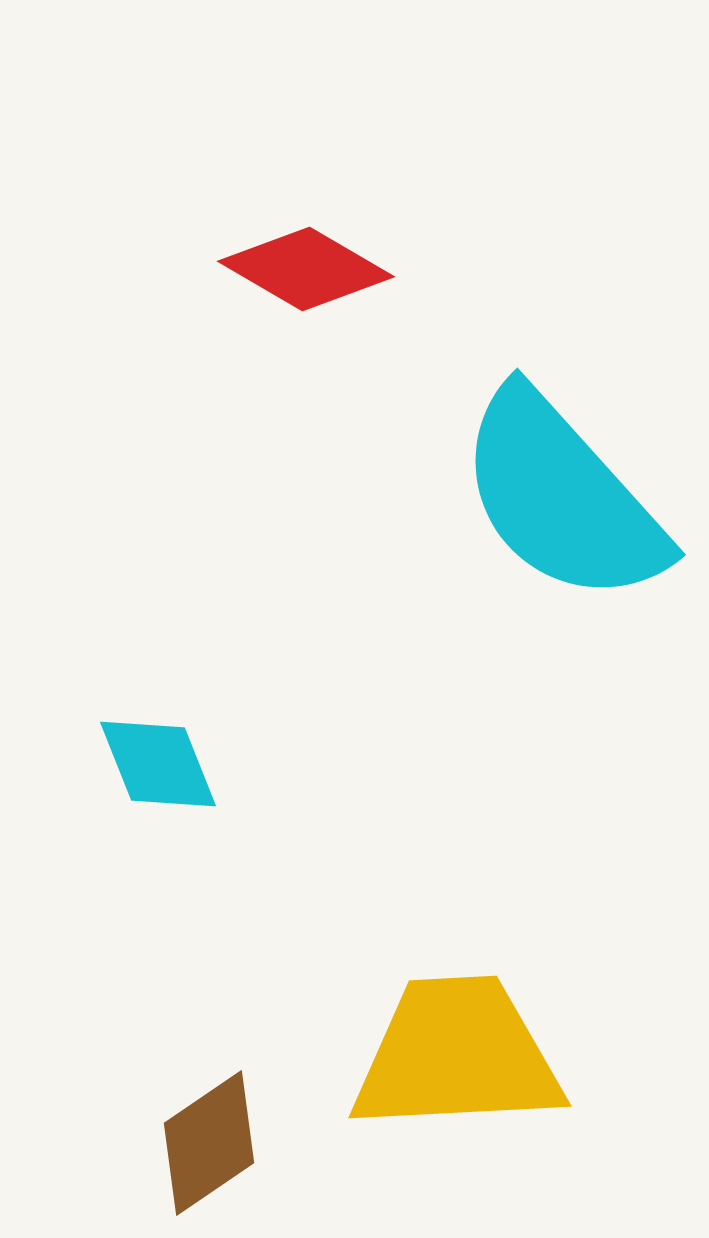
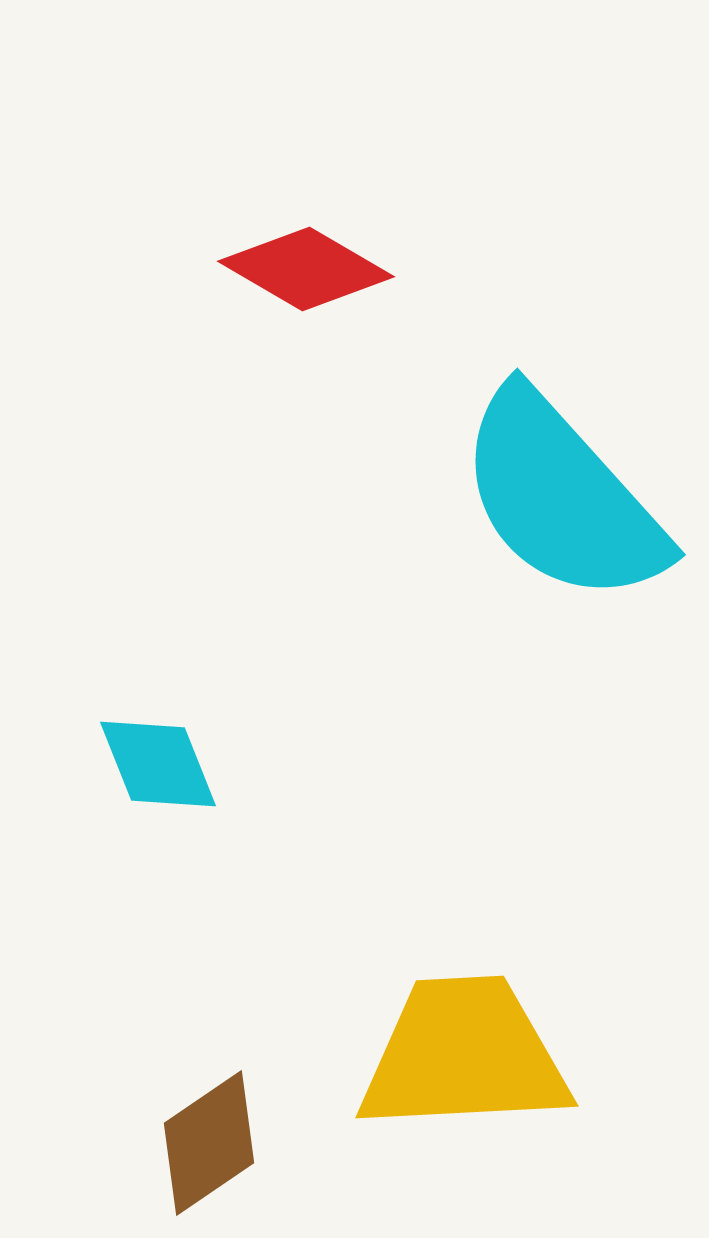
yellow trapezoid: moved 7 px right
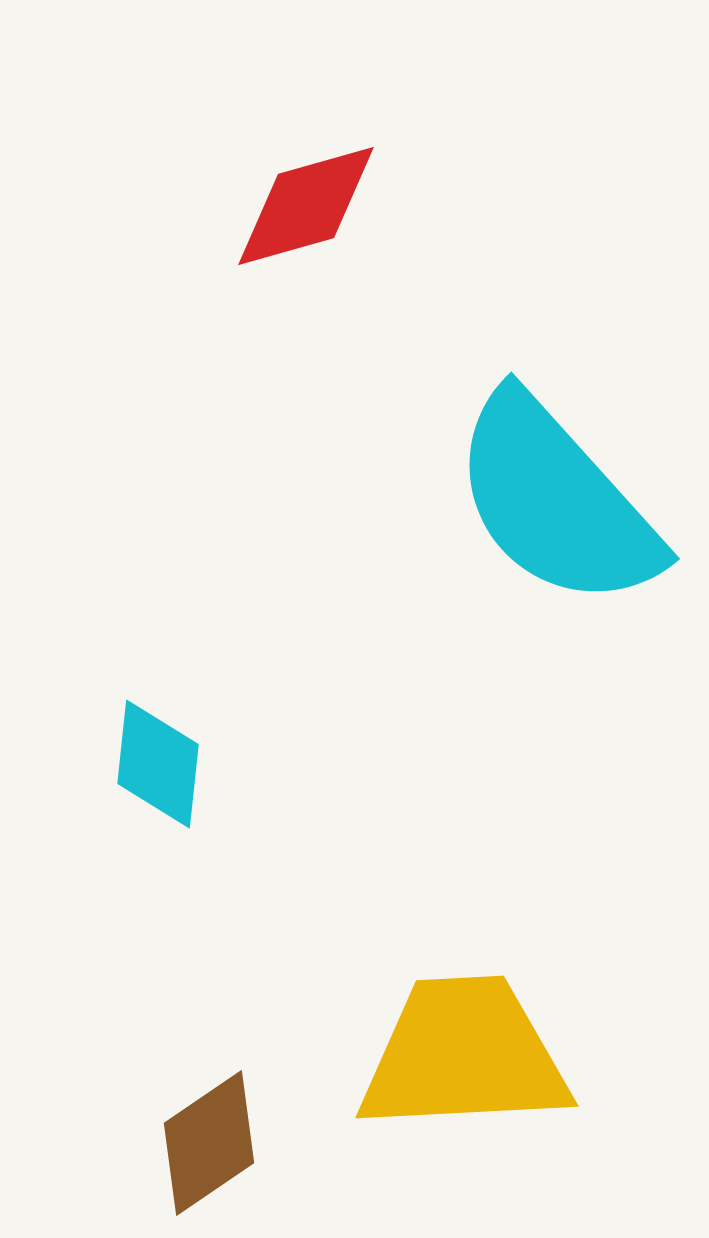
red diamond: moved 63 px up; rotated 46 degrees counterclockwise
cyan semicircle: moved 6 px left, 4 px down
cyan diamond: rotated 28 degrees clockwise
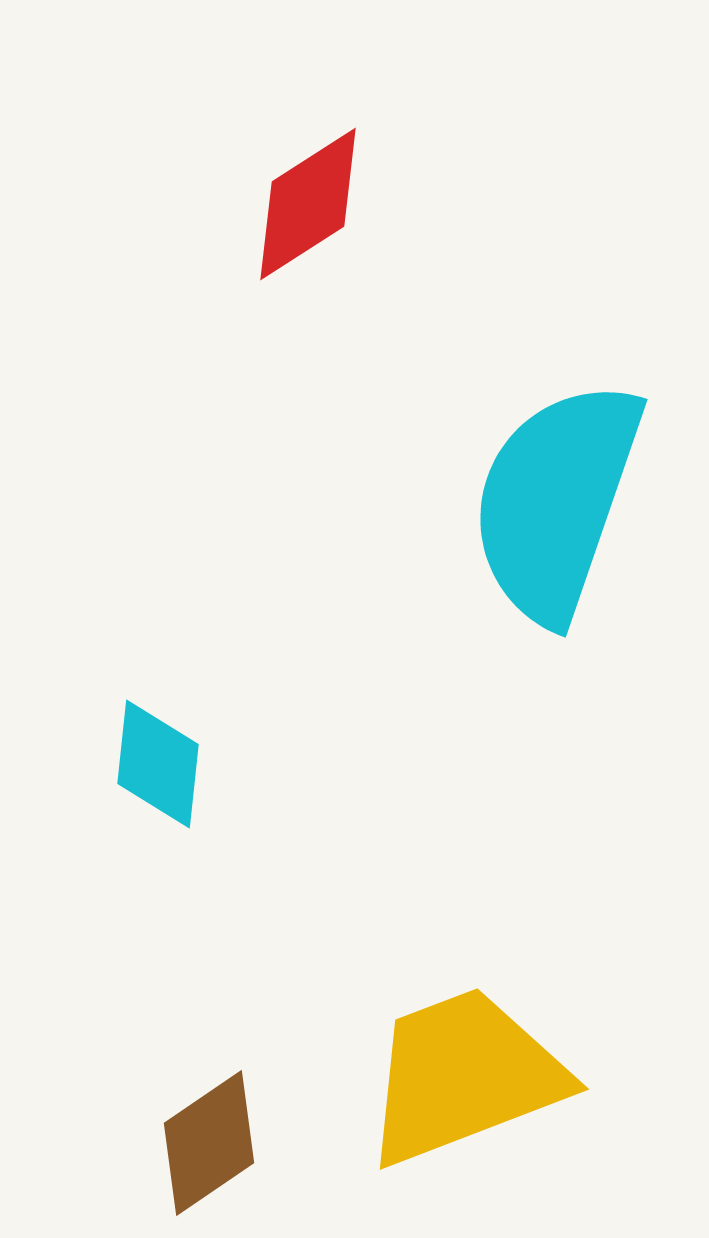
red diamond: moved 2 px right, 2 px up; rotated 17 degrees counterclockwise
cyan semicircle: rotated 61 degrees clockwise
yellow trapezoid: moved 21 px down; rotated 18 degrees counterclockwise
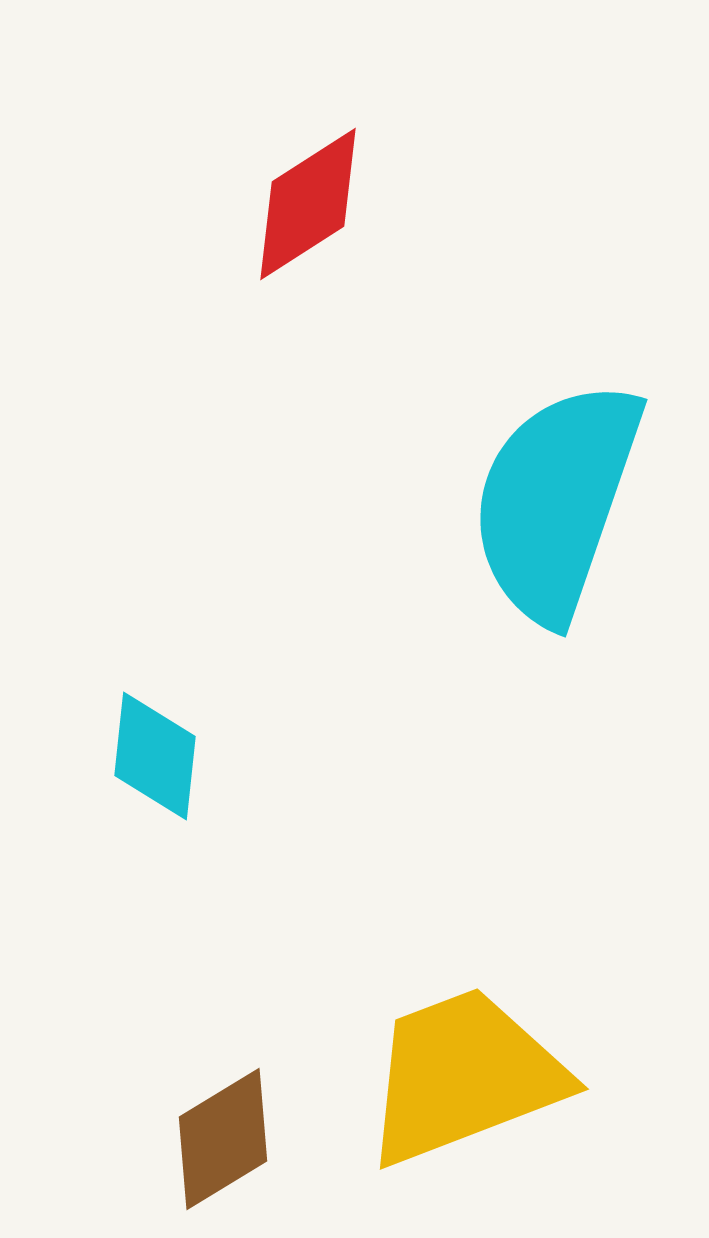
cyan diamond: moved 3 px left, 8 px up
brown diamond: moved 14 px right, 4 px up; rotated 3 degrees clockwise
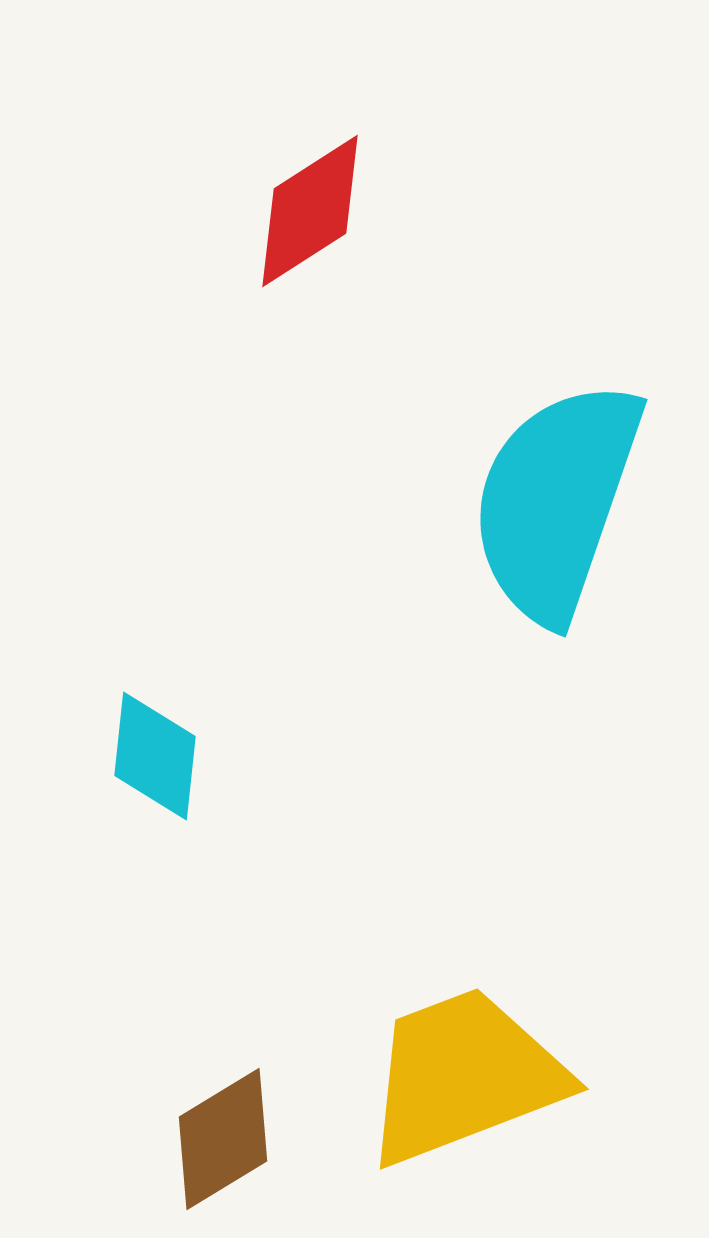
red diamond: moved 2 px right, 7 px down
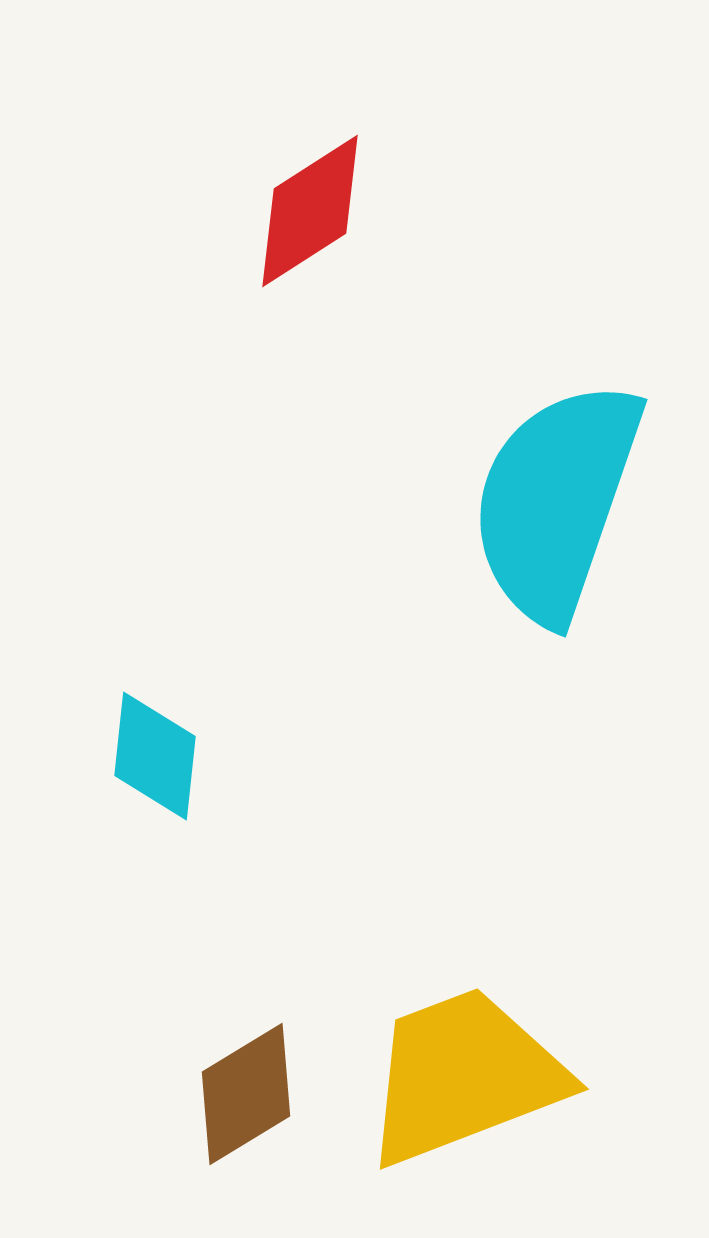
brown diamond: moved 23 px right, 45 px up
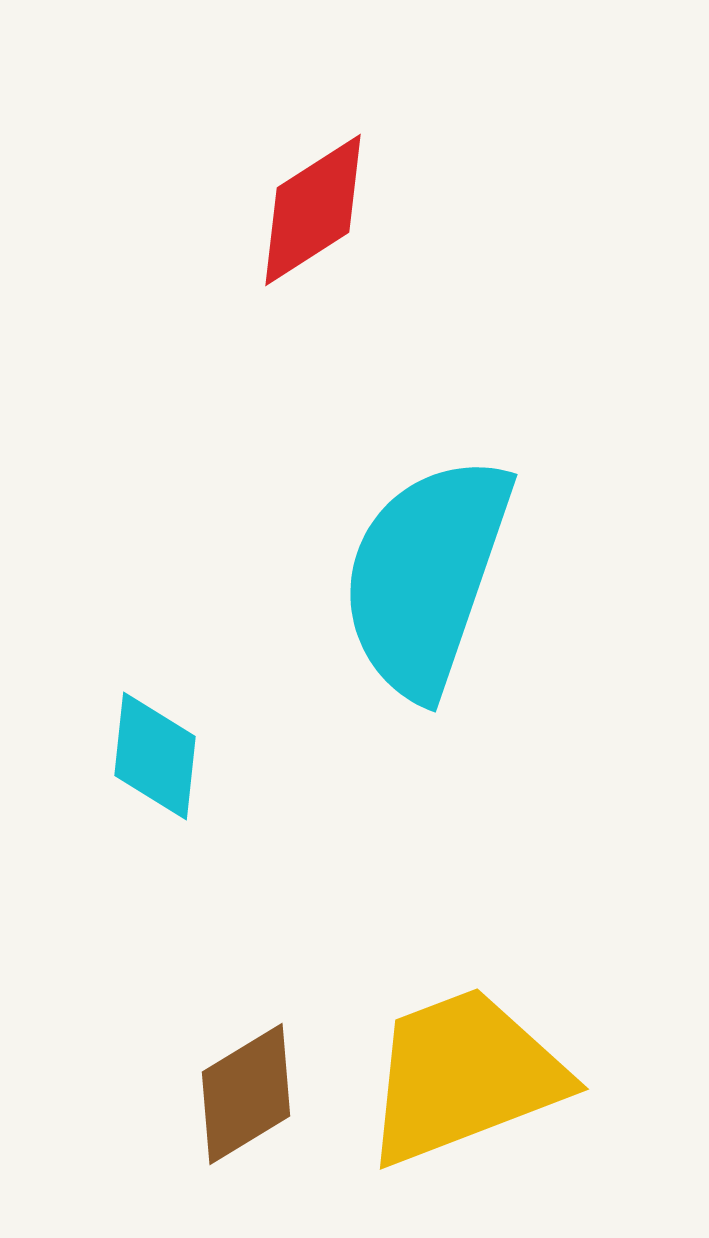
red diamond: moved 3 px right, 1 px up
cyan semicircle: moved 130 px left, 75 px down
